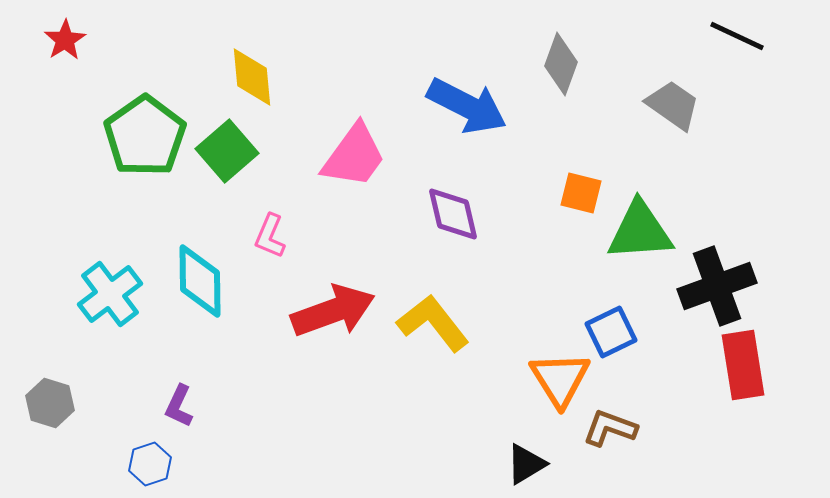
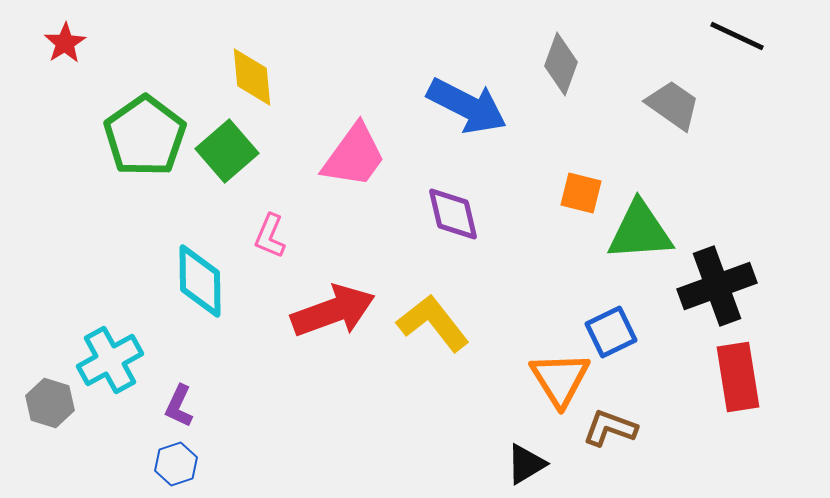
red star: moved 3 px down
cyan cross: moved 66 px down; rotated 8 degrees clockwise
red rectangle: moved 5 px left, 12 px down
blue hexagon: moved 26 px right
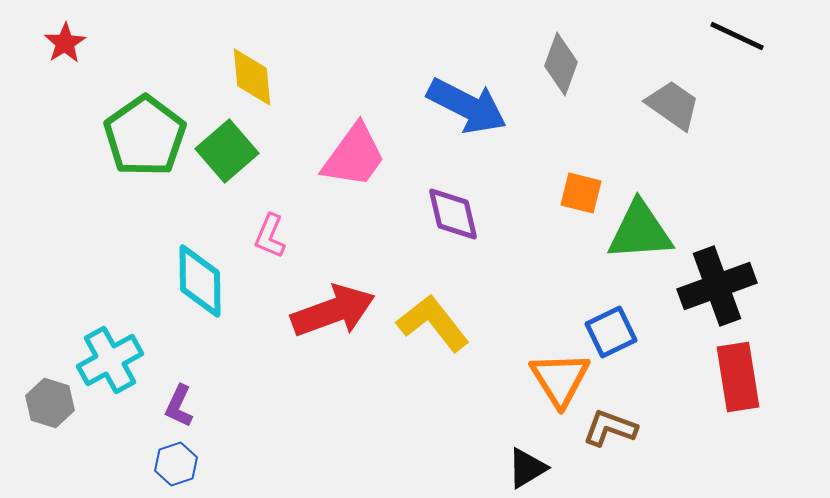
black triangle: moved 1 px right, 4 px down
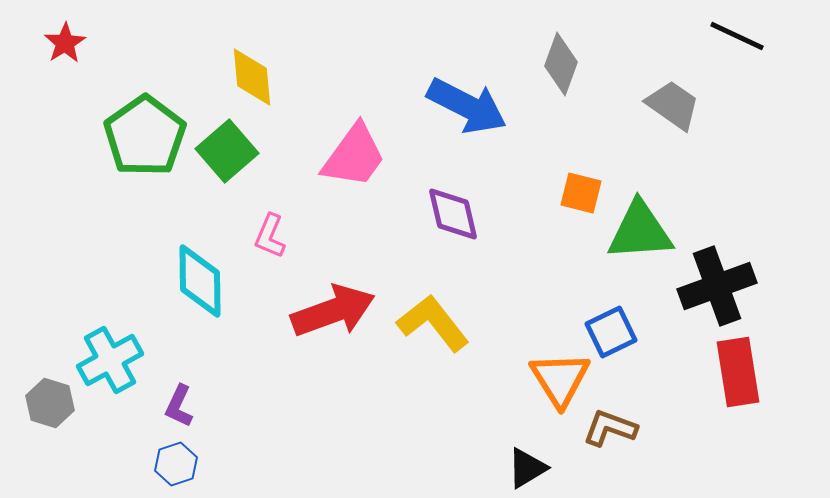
red rectangle: moved 5 px up
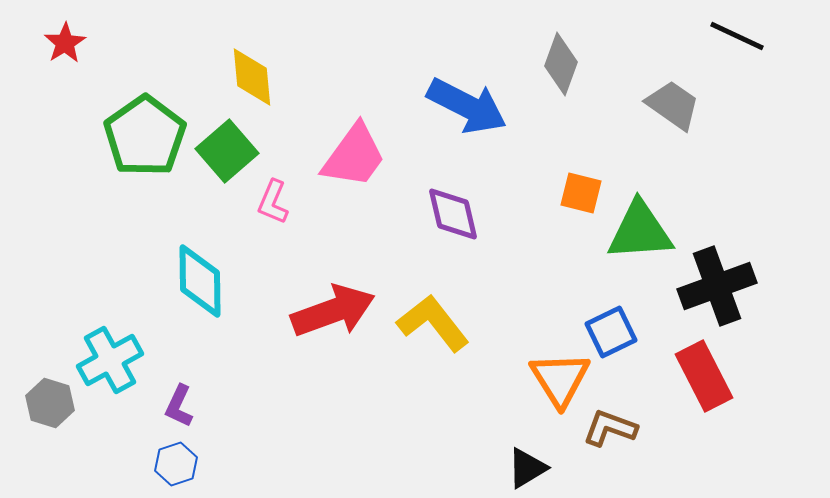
pink L-shape: moved 3 px right, 34 px up
red rectangle: moved 34 px left, 4 px down; rotated 18 degrees counterclockwise
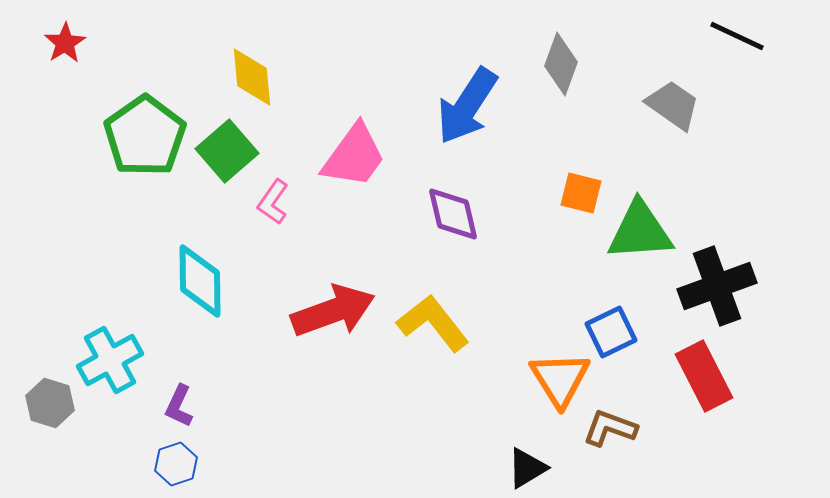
blue arrow: rotated 96 degrees clockwise
pink L-shape: rotated 12 degrees clockwise
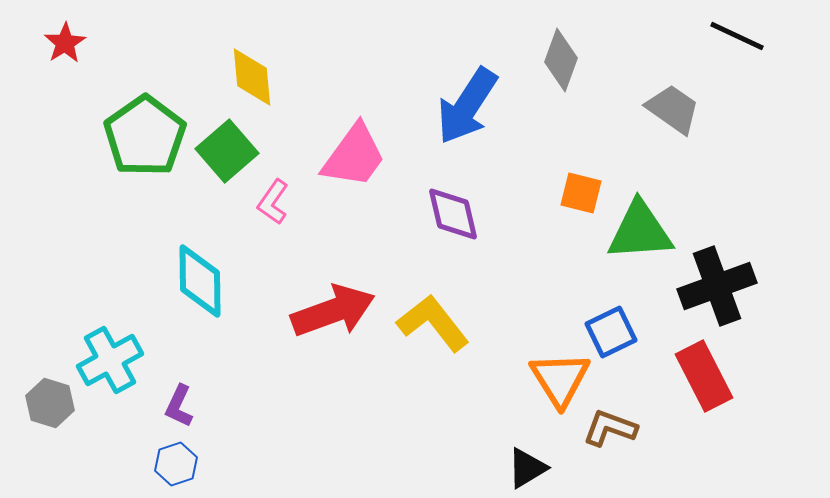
gray diamond: moved 4 px up
gray trapezoid: moved 4 px down
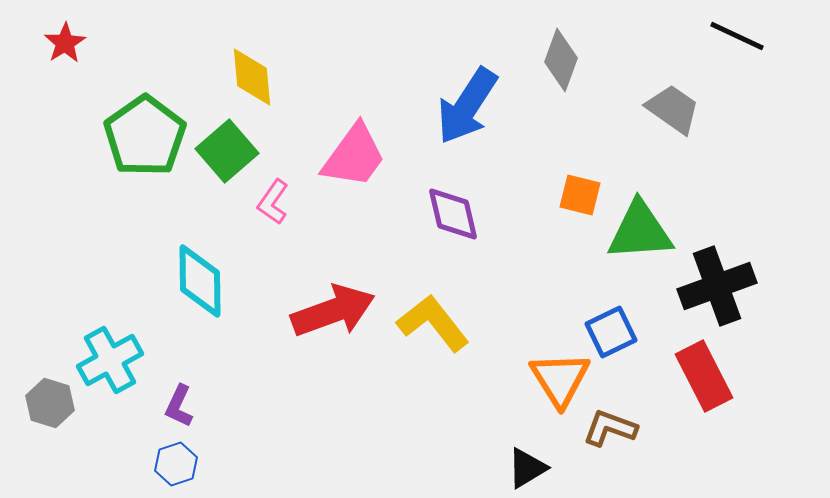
orange square: moved 1 px left, 2 px down
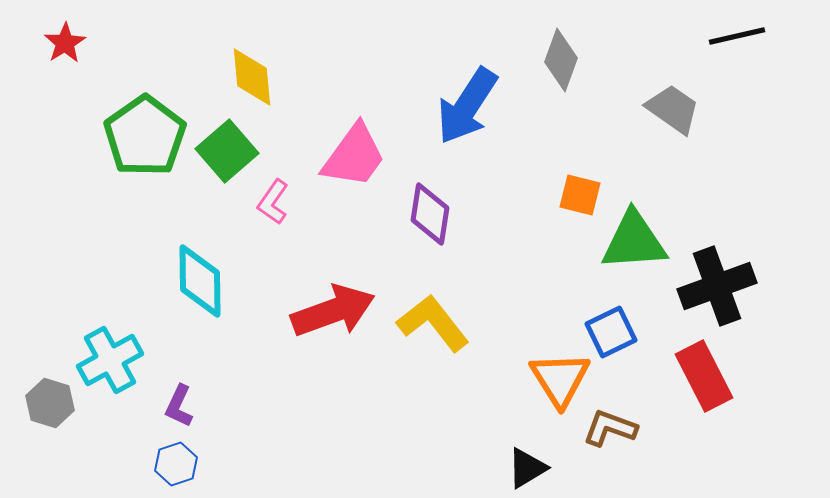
black line: rotated 38 degrees counterclockwise
purple diamond: moved 23 px left; rotated 22 degrees clockwise
green triangle: moved 6 px left, 10 px down
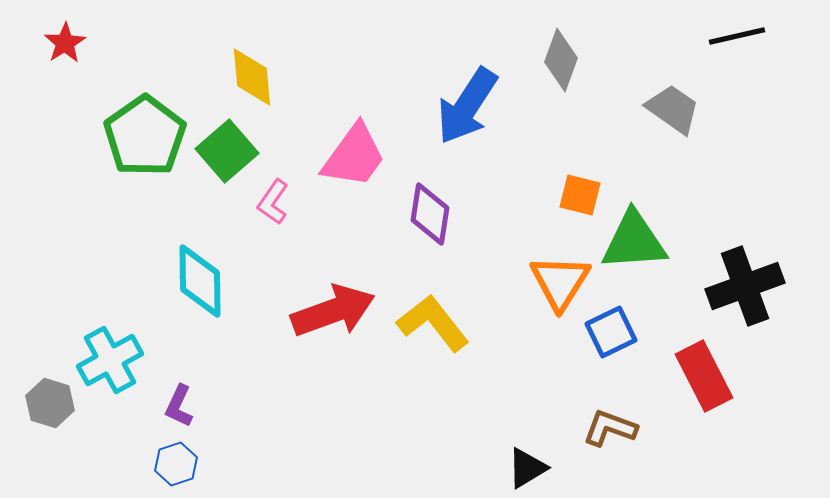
black cross: moved 28 px right
orange triangle: moved 97 px up; rotated 4 degrees clockwise
